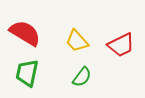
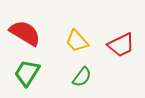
green trapezoid: rotated 20 degrees clockwise
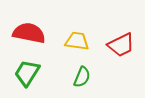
red semicircle: moved 4 px right; rotated 20 degrees counterclockwise
yellow trapezoid: rotated 140 degrees clockwise
green semicircle: rotated 15 degrees counterclockwise
